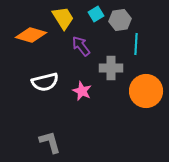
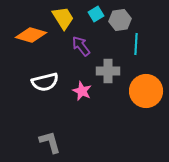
gray cross: moved 3 px left, 3 px down
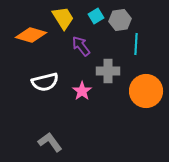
cyan square: moved 2 px down
pink star: rotated 12 degrees clockwise
gray L-shape: rotated 20 degrees counterclockwise
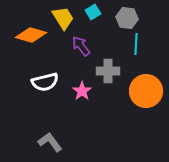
cyan square: moved 3 px left, 4 px up
gray hexagon: moved 7 px right, 2 px up; rotated 15 degrees clockwise
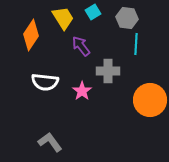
orange diamond: rotated 72 degrees counterclockwise
white semicircle: rotated 20 degrees clockwise
orange circle: moved 4 px right, 9 px down
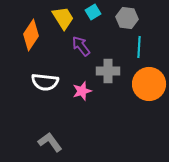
cyan line: moved 3 px right, 3 px down
pink star: rotated 18 degrees clockwise
orange circle: moved 1 px left, 16 px up
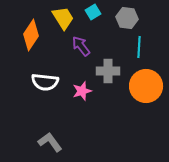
orange circle: moved 3 px left, 2 px down
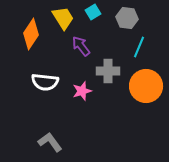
orange diamond: moved 1 px up
cyan line: rotated 20 degrees clockwise
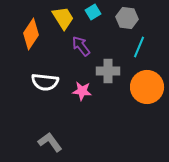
orange circle: moved 1 px right, 1 px down
pink star: rotated 24 degrees clockwise
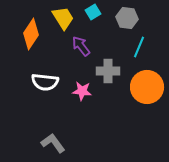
gray L-shape: moved 3 px right, 1 px down
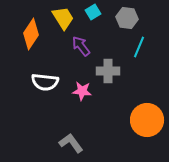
orange circle: moved 33 px down
gray L-shape: moved 18 px right
